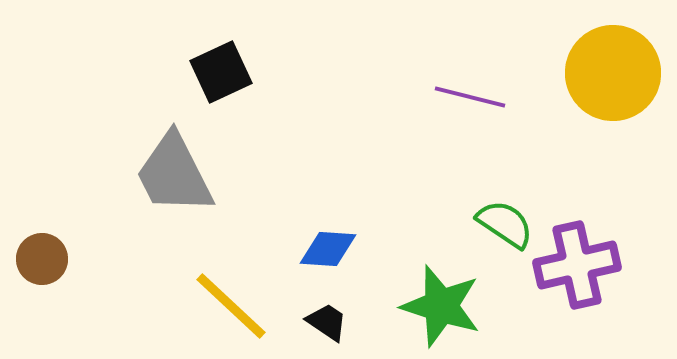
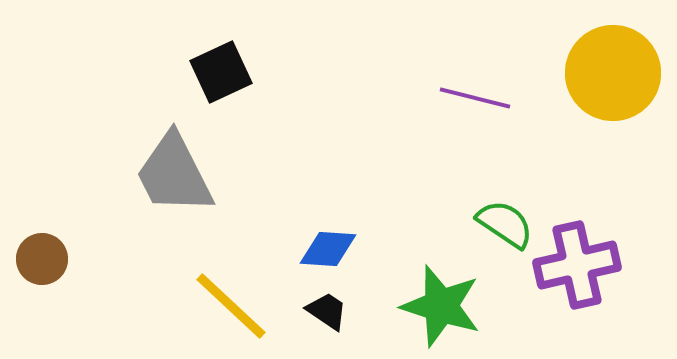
purple line: moved 5 px right, 1 px down
black trapezoid: moved 11 px up
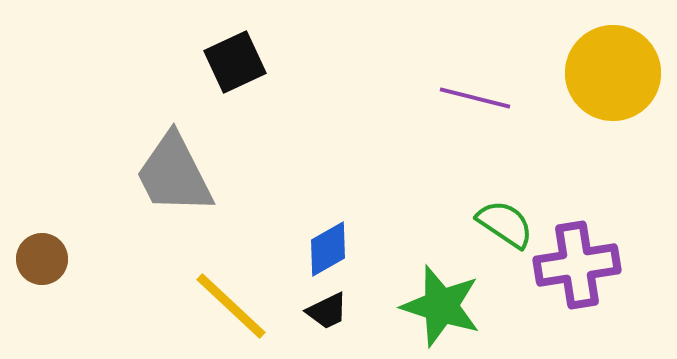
black square: moved 14 px right, 10 px up
blue diamond: rotated 34 degrees counterclockwise
purple cross: rotated 4 degrees clockwise
black trapezoid: rotated 120 degrees clockwise
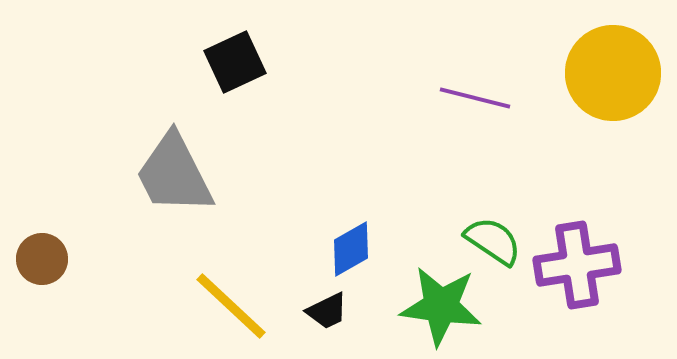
green semicircle: moved 12 px left, 17 px down
blue diamond: moved 23 px right
green star: rotated 10 degrees counterclockwise
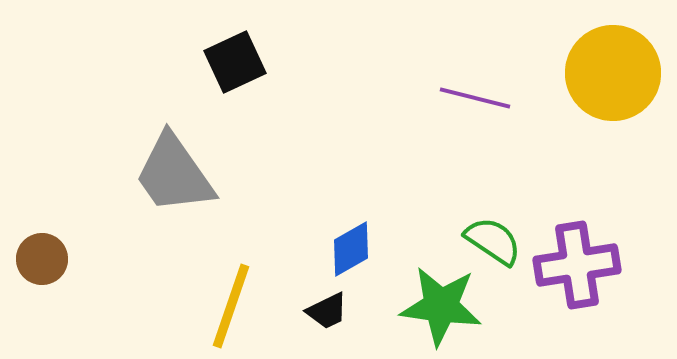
gray trapezoid: rotated 8 degrees counterclockwise
yellow line: rotated 66 degrees clockwise
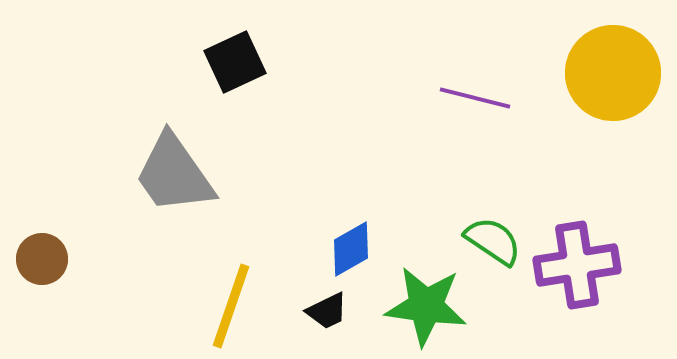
green star: moved 15 px left
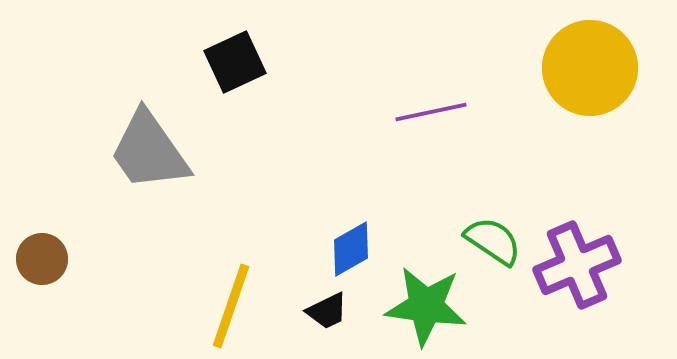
yellow circle: moved 23 px left, 5 px up
purple line: moved 44 px left, 14 px down; rotated 26 degrees counterclockwise
gray trapezoid: moved 25 px left, 23 px up
purple cross: rotated 14 degrees counterclockwise
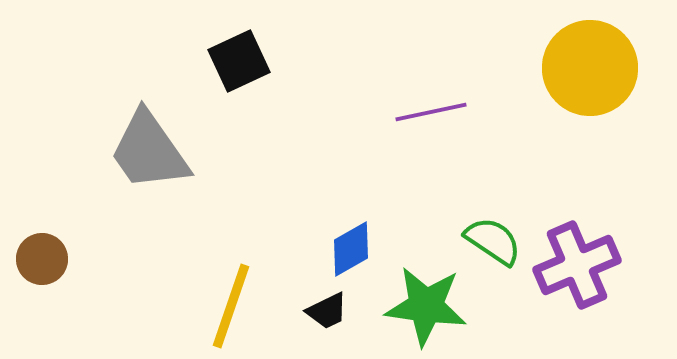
black square: moved 4 px right, 1 px up
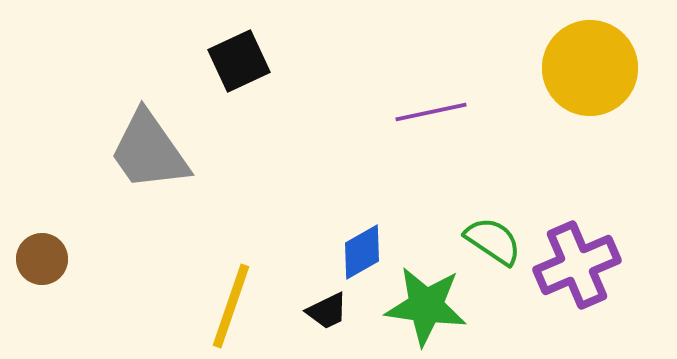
blue diamond: moved 11 px right, 3 px down
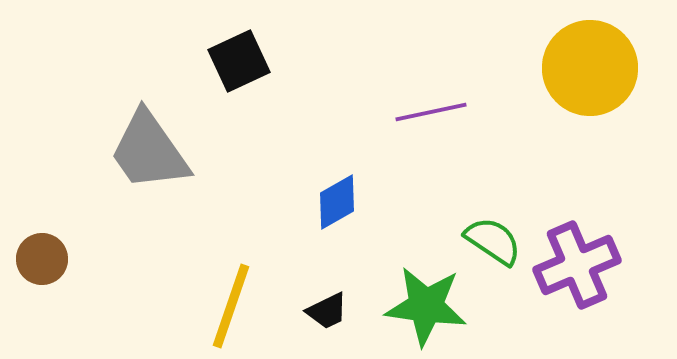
blue diamond: moved 25 px left, 50 px up
